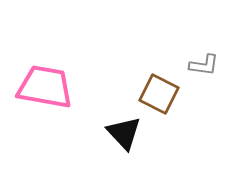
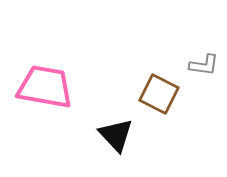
black triangle: moved 8 px left, 2 px down
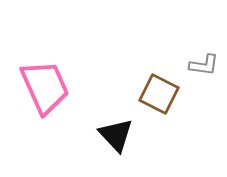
pink trapezoid: rotated 56 degrees clockwise
